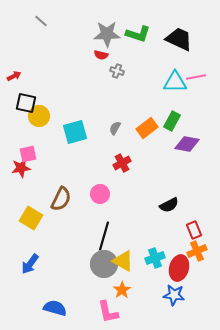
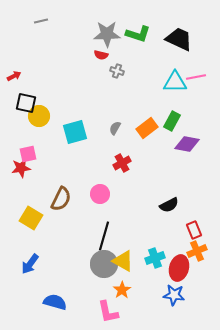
gray line: rotated 56 degrees counterclockwise
blue semicircle: moved 6 px up
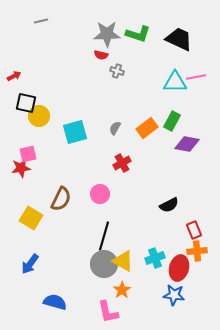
orange cross: rotated 18 degrees clockwise
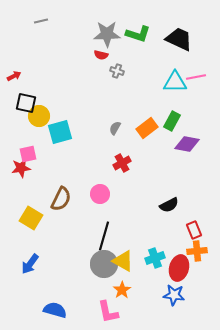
cyan square: moved 15 px left
blue semicircle: moved 8 px down
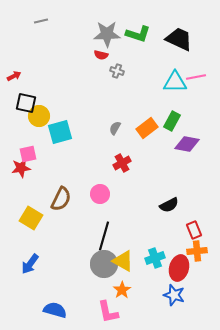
blue star: rotated 10 degrees clockwise
